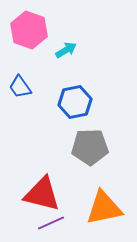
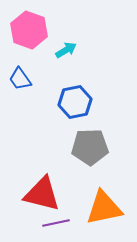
blue trapezoid: moved 8 px up
purple line: moved 5 px right; rotated 12 degrees clockwise
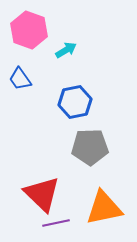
red triangle: rotated 30 degrees clockwise
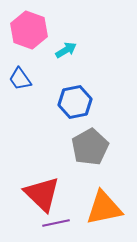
gray pentagon: rotated 27 degrees counterclockwise
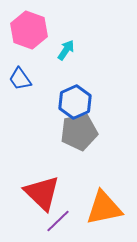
cyan arrow: rotated 25 degrees counterclockwise
blue hexagon: rotated 12 degrees counterclockwise
gray pentagon: moved 11 px left, 15 px up; rotated 18 degrees clockwise
red triangle: moved 1 px up
purple line: moved 2 px right, 2 px up; rotated 32 degrees counterclockwise
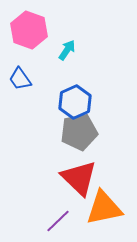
cyan arrow: moved 1 px right
red triangle: moved 37 px right, 15 px up
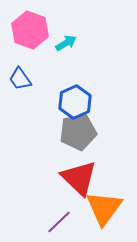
pink hexagon: moved 1 px right
cyan arrow: moved 1 px left, 7 px up; rotated 25 degrees clockwise
gray pentagon: moved 1 px left
orange triangle: rotated 42 degrees counterclockwise
purple line: moved 1 px right, 1 px down
